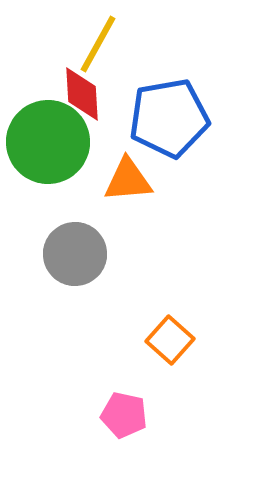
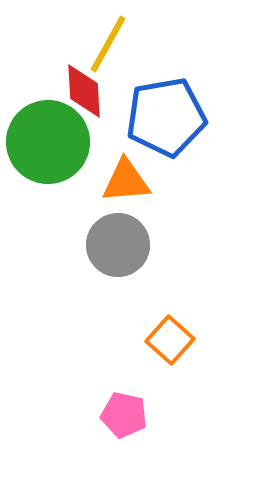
yellow line: moved 10 px right
red diamond: moved 2 px right, 3 px up
blue pentagon: moved 3 px left, 1 px up
orange triangle: moved 2 px left, 1 px down
gray circle: moved 43 px right, 9 px up
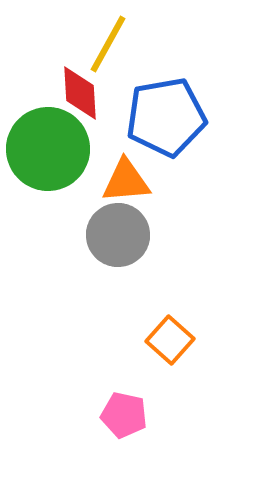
red diamond: moved 4 px left, 2 px down
green circle: moved 7 px down
gray circle: moved 10 px up
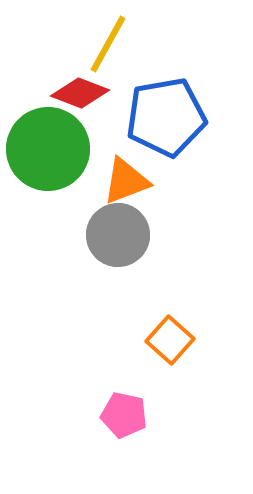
red diamond: rotated 66 degrees counterclockwise
orange triangle: rotated 16 degrees counterclockwise
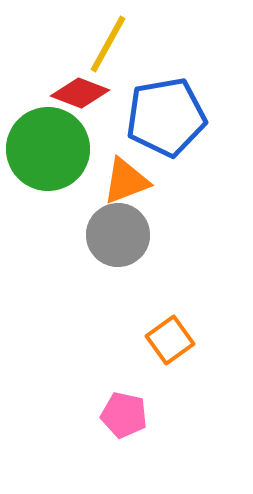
orange square: rotated 12 degrees clockwise
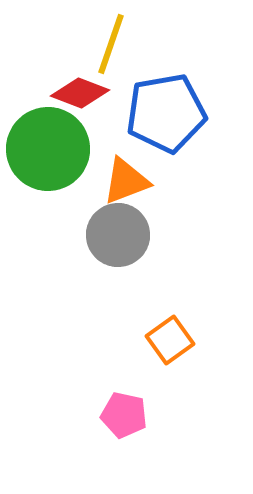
yellow line: moved 3 px right; rotated 10 degrees counterclockwise
blue pentagon: moved 4 px up
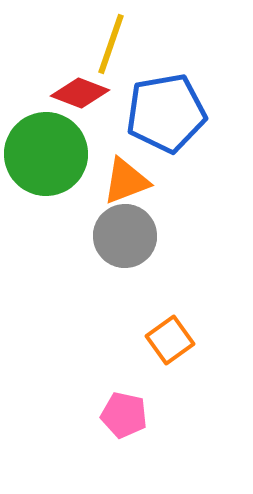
green circle: moved 2 px left, 5 px down
gray circle: moved 7 px right, 1 px down
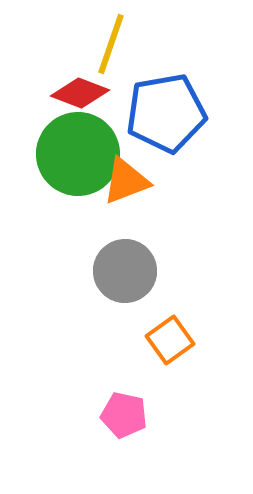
green circle: moved 32 px right
gray circle: moved 35 px down
